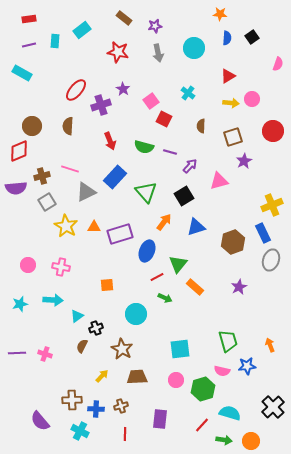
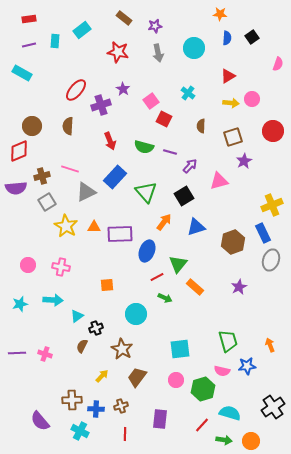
purple rectangle at (120, 234): rotated 15 degrees clockwise
brown trapezoid at (137, 377): rotated 50 degrees counterclockwise
black cross at (273, 407): rotated 10 degrees clockwise
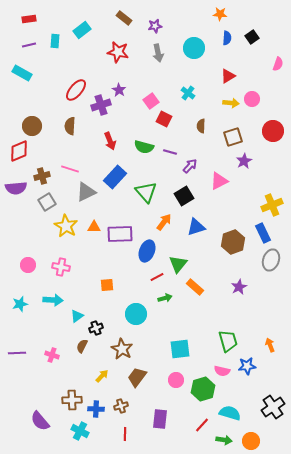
purple star at (123, 89): moved 4 px left, 1 px down
brown semicircle at (68, 126): moved 2 px right
pink triangle at (219, 181): rotated 12 degrees counterclockwise
green arrow at (165, 298): rotated 40 degrees counterclockwise
pink cross at (45, 354): moved 7 px right, 1 px down
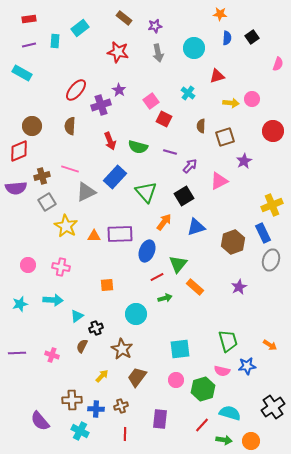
cyan rectangle at (82, 30): moved 2 px left, 2 px up
red triangle at (228, 76): moved 11 px left; rotated 14 degrees clockwise
brown square at (233, 137): moved 8 px left
green semicircle at (144, 147): moved 6 px left
orange triangle at (94, 227): moved 9 px down
orange arrow at (270, 345): rotated 144 degrees clockwise
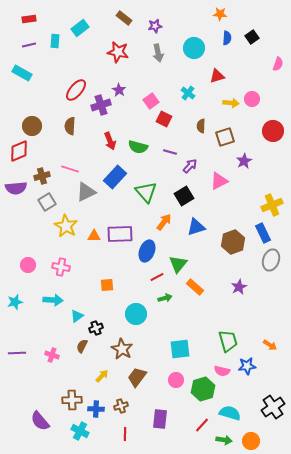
cyan star at (20, 304): moved 5 px left, 2 px up
